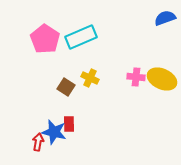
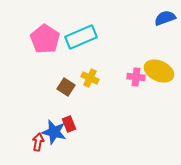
yellow ellipse: moved 3 px left, 8 px up
red rectangle: rotated 21 degrees counterclockwise
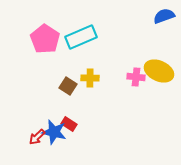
blue semicircle: moved 1 px left, 2 px up
yellow cross: rotated 24 degrees counterclockwise
brown square: moved 2 px right, 1 px up
red rectangle: rotated 35 degrees counterclockwise
red arrow: moved 1 px left, 5 px up; rotated 144 degrees counterclockwise
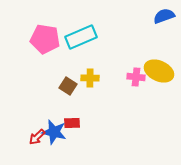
pink pentagon: rotated 24 degrees counterclockwise
red rectangle: moved 3 px right, 1 px up; rotated 35 degrees counterclockwise
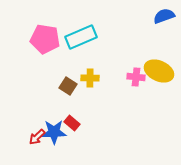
red rectangle: rotated 42 degrees clockwise
blue star: rotated 15 degrees counterclockwise
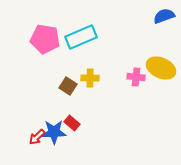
yellow ellipse: moved 2 px right, 3 px up
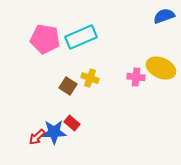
yellow cross: rotated 18 degrees clockwise
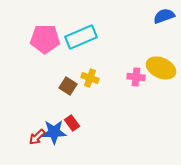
pink pentagon: rotated 8 degrees counterclockwise
red rectangle: rotated 14 degrees clockwise
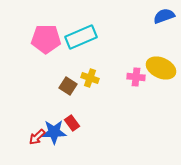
pink pentagon: moved 1 px right
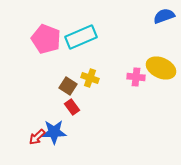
pink pentagon: rotated 20 degrees clockwise
red rectangle: moved 16 px up
